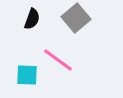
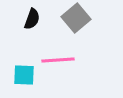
pink line: rotated 40 degrees counterclockwise
cyan square: moved 3 px left
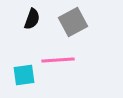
gray square: moved 3 px left, 4 px down; rotated 12 degrees clockwise
cyan square: rotated 10 degrees counterclockwise
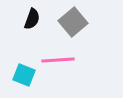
gray square: rotated 12 degrees counterclockwise
cyan square: rotated 30 degrees clockwise
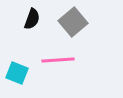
cyan square: moved 7 px left, 2 px up
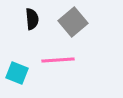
black semicircle: rotated 25 degrees counterclockwise
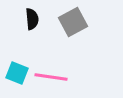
gray square: rotated 12 degrees clockwise
pink line: moved 7 px left, 17 px down; rotated 12 degrees clockwise
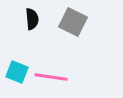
gray square: rotated 36 degrees counterclockwise
cyan square: moved 1 px up
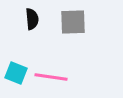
gray square: rotated 28 degrees counterclockwise
cyan square: moved 1 px left, 1 px down
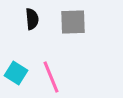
cyan square: rotated 10 degrees clockwise
pink line: rotated 60 degrees clockwise
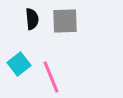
gray square: moved 8 px left, 1 px up
cyan square: moved 3 px right, 9 px up; rotated 20 degrees clockwise
